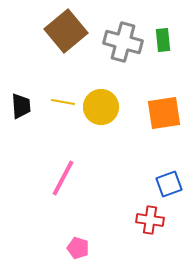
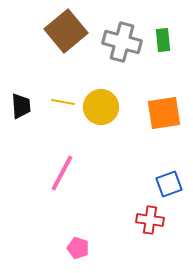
gray cross: moved 1 px left
pink line: moved 1 px left, 5 px up
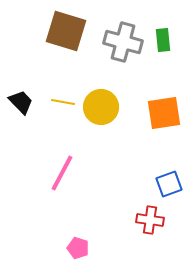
brown square: rotated 33 degrees counterclockwise
gray cross: moved 1 px right
black trapezoid: moved 4 px up; rotated 40 degrees counterclockwise
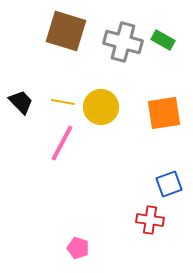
green rectangle: rotated 55 degrees counterclockwise
pink line: moved 30 px up
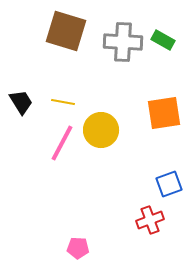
gray cross: rotated 12 degrees counterclockwise
black trapezoid: rotated 12 degrees clockwise
yellow circle: moved 23 px down
red cross: rotated 28 degrees counterclockwise
pink pentagon: rotated 15 degrees counterclockwise
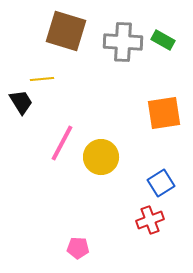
yellow line: moved 21 px left, 23 px up; rotated 15 degrees counterclockwise
yellow circle: moved 27 px down
blue square: moved 8 px left, 1 px up; rotated 12 degrees counterclockwise
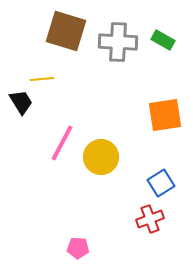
gray cross: moved 5 px left
orange square: moved 1 px right, 2 px down
red cross: moved 1 px up
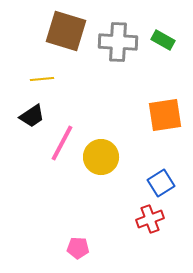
black trapezoid: moved 11 px right, 14 px down; rotated 88 degrees clockwise
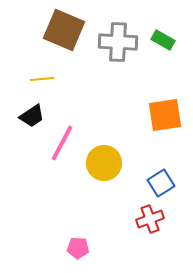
brown square: moved 2 px left, 1 px up; rotated 6 degrees clockwise
yellow circle: moved 3 px right, 6 px down
